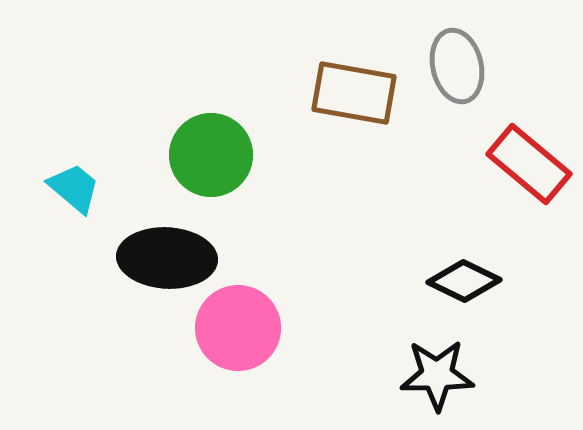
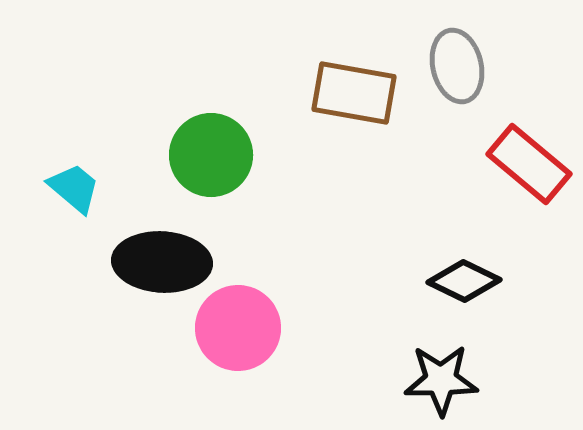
black ellipse: moved 5 px left, 4 px down
black star: moved 4 px right, 5 px down
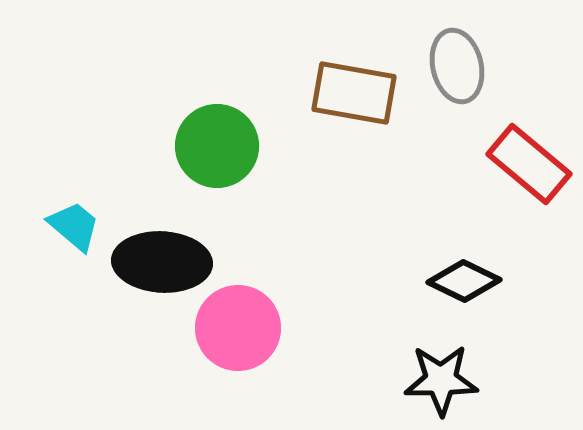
green circle: moved 6 px right, 9 px up
cyan trapezoid: moved 38 px down
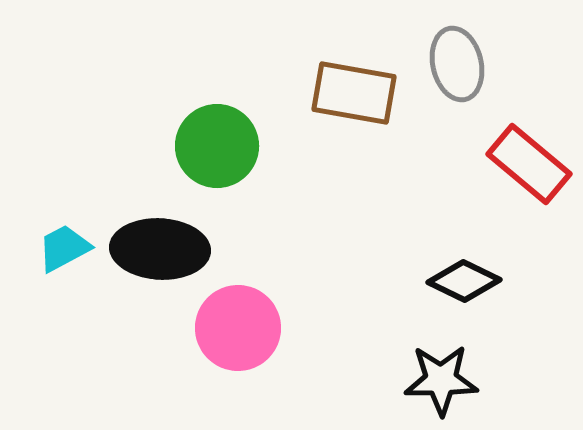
gray ellipse: moved 2 px up
cyan trapezoid: moved 10 px left, 22 px down; rotated 68 degrees counterclockwise
black ellipse: moved 2 px left, 13 px up
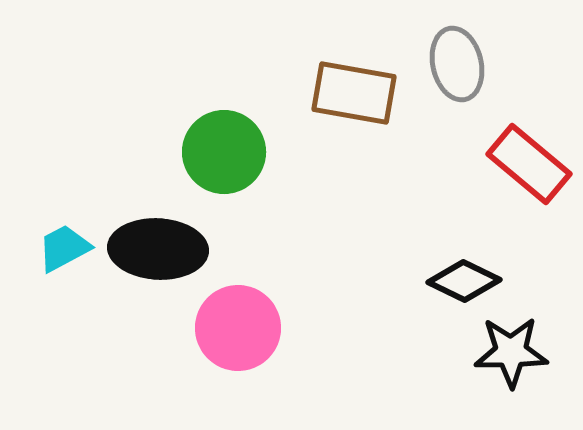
green circle: moved 7 px right, 6 px down
black ellipse: moved 2 px left
black star: moved 70 px right, 28 px up
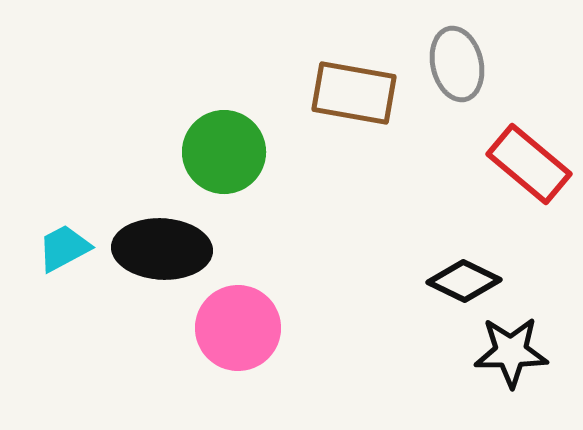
black ellipse: moved 4 px right
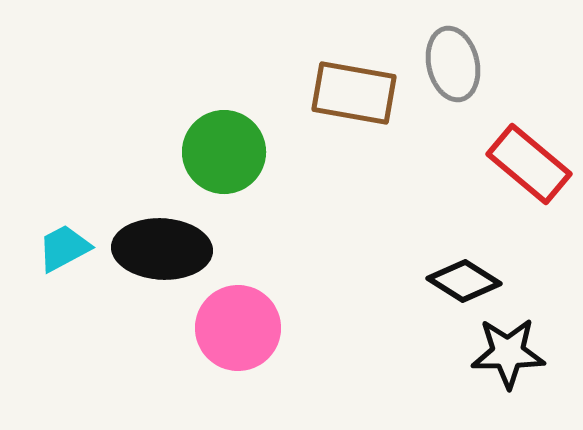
gray ellipse: moved 4 px left
black diamond: rotated 6 degrees clockwise
black star: moved 3 px left, 1 px down
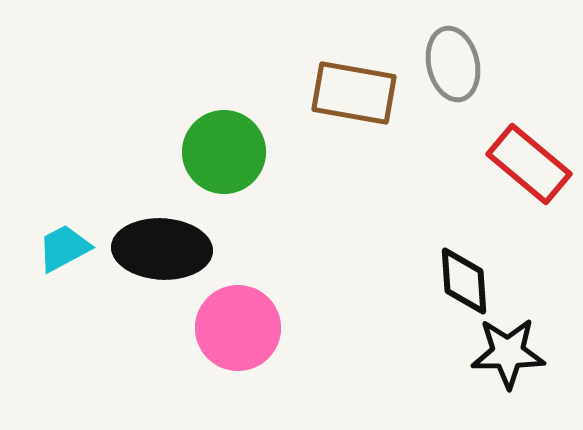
black diamond: rotated 54 degrees clockwise
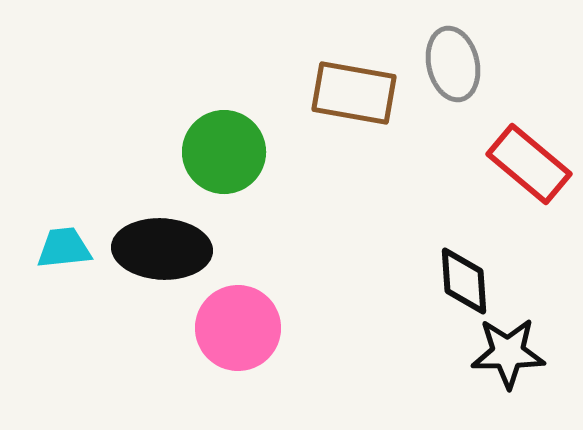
cyan trapezoid: rotated 22 degrees clockwise
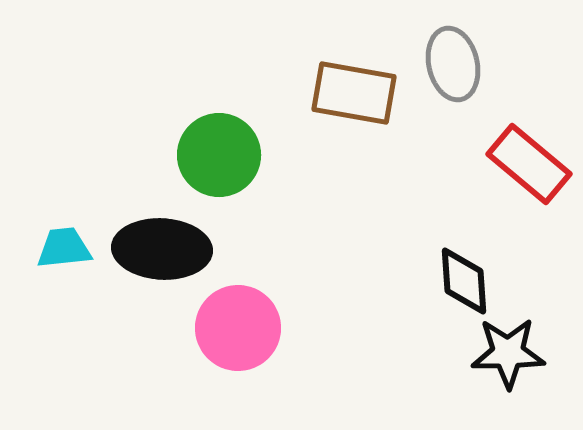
green circle: moved 5 px left, 3 px down
